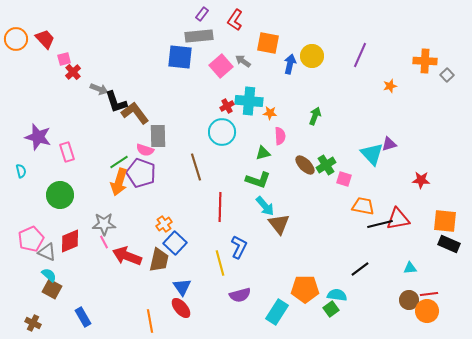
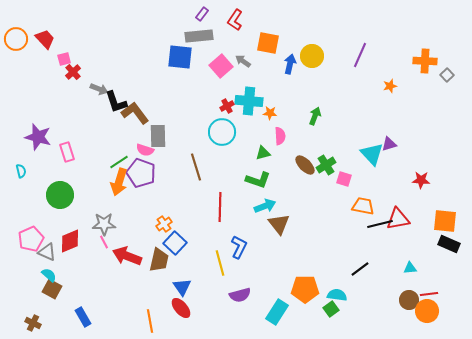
cyan arrow at (265, 206): rotated 70 degrees counterclockwise
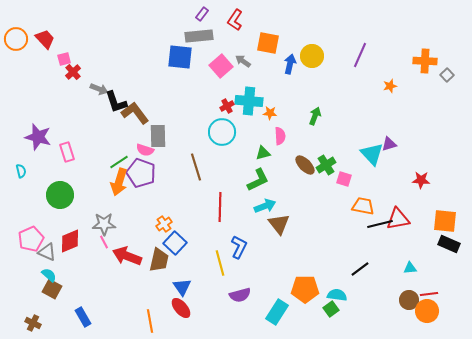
green L-shape at (258, 180): rotated 45 degrees counterclockwise
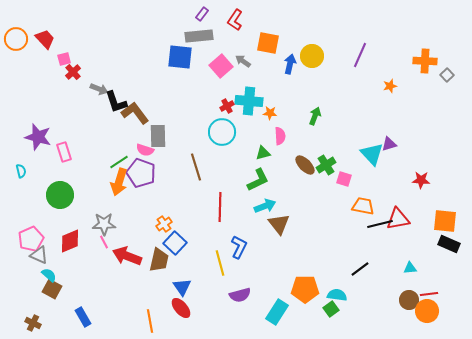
pink rectangle at (67, 152): moved 3 px left
gray triangle at (47, 252): moved 8 px left, 3 px down
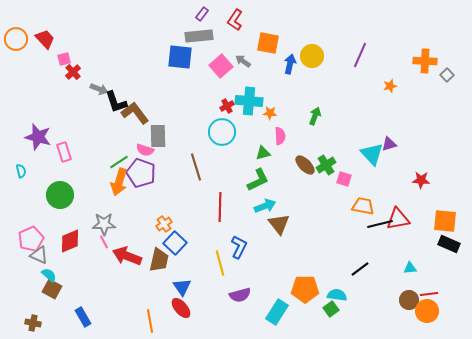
brown cross at (33, 323): rotated 14 degrees counterclockwise
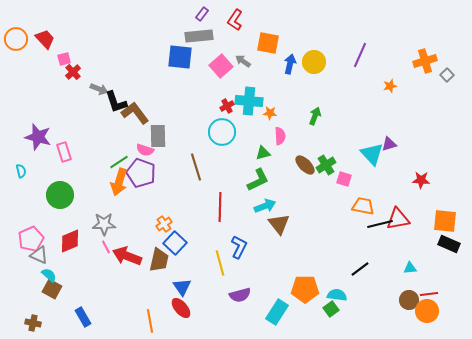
yellow circle at (312, 56): moved 2 px right, 6 px down
orange cross at (425, 61): rotated 20 degrees counterclockwise
pink line at (104, 242): moved 2 px right, 5 px down
